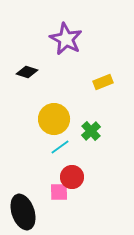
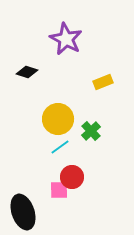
yellow circle: moved 4 px right
pink square: moved 2 px up
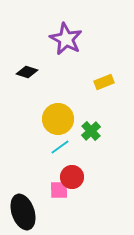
yellow rectangle: moved 1 px right
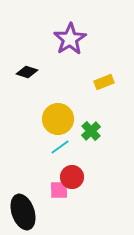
purple star: moved 4 px right; rotated 12 degrees clockwise
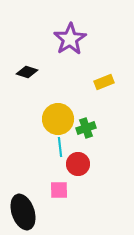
green cross: moved 5 px left, 3 px up; rotated 24 degrees clockwise
cyan line: rotated 60 degrees counterclockwise
red circle: moved 6 px right, 13 px up
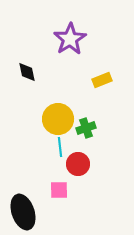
black diamond: rotated 60 degrees clockwise
yellow rectangle: moved 2 px left, 2 px up
